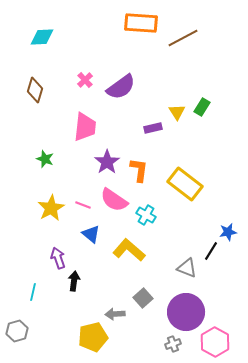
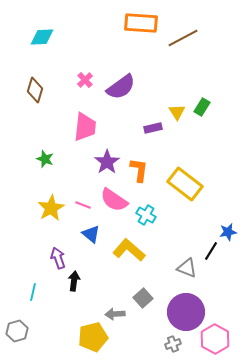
pink hexagon: moved 3 px up
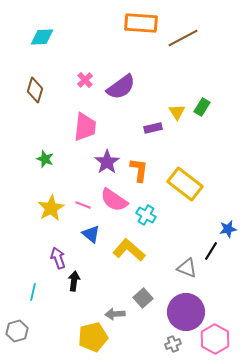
blue star: moved 3 px up
